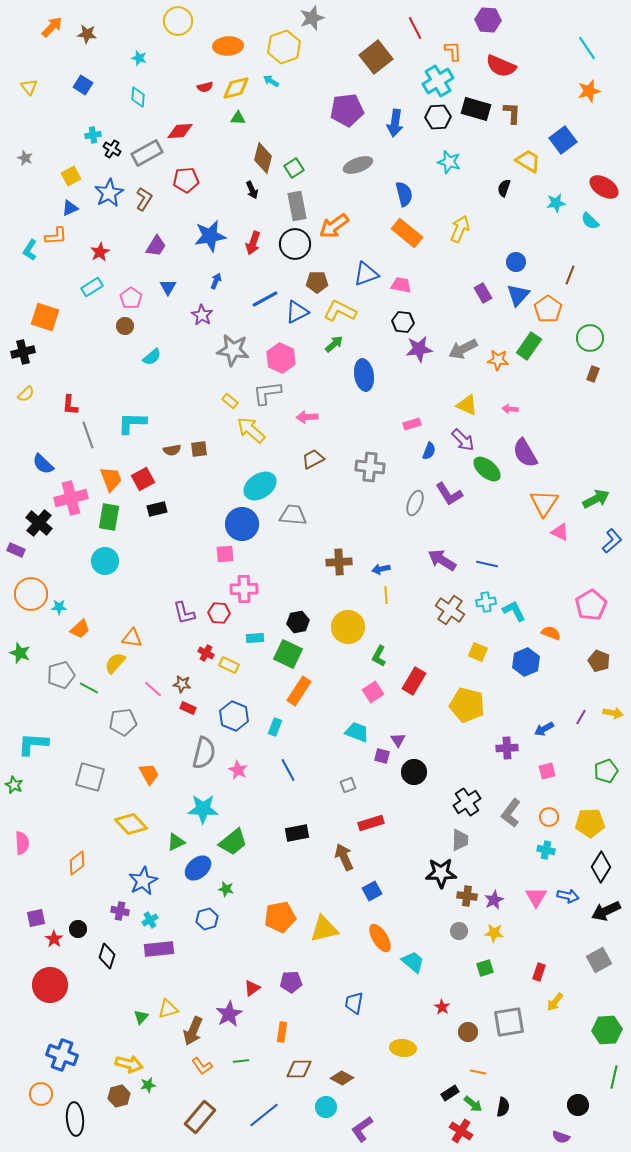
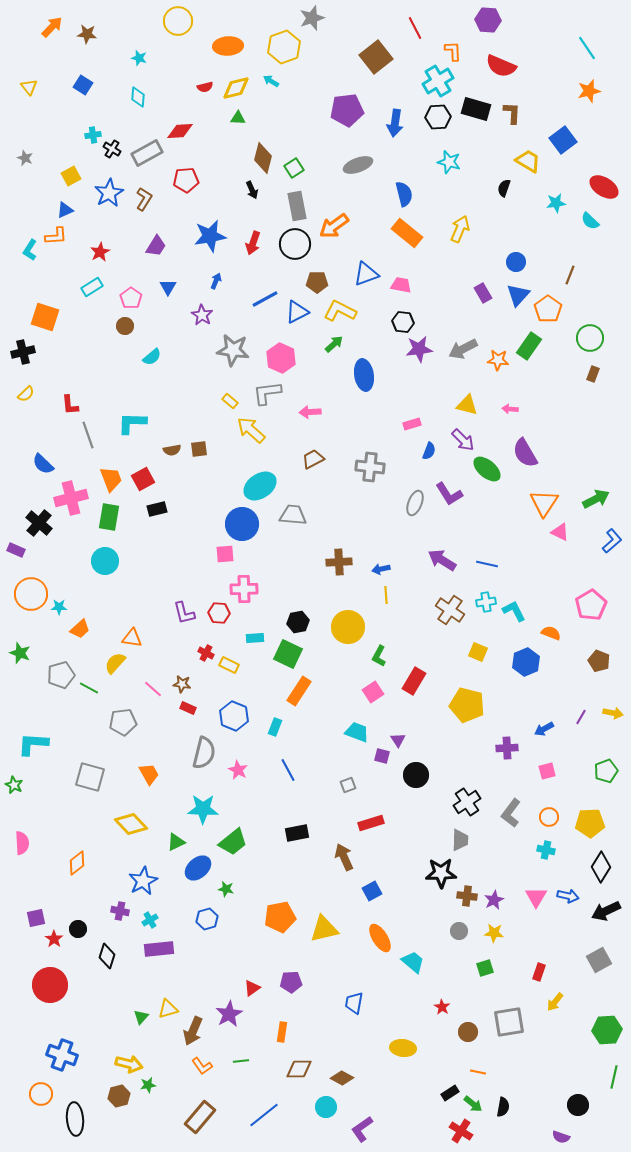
blue triangle at (70, 208): moved 5 px left, 2 px down
red L-shape at (70, 405): rotated 10 degrees counterclockwise
yellow triangle at (467, 405): rotated 10 degrees counterclockwise
pink arrow at (307, 417): moved 3 px right, 5 px up
black circle at (414, 772): moved 2 px right, 3 px down
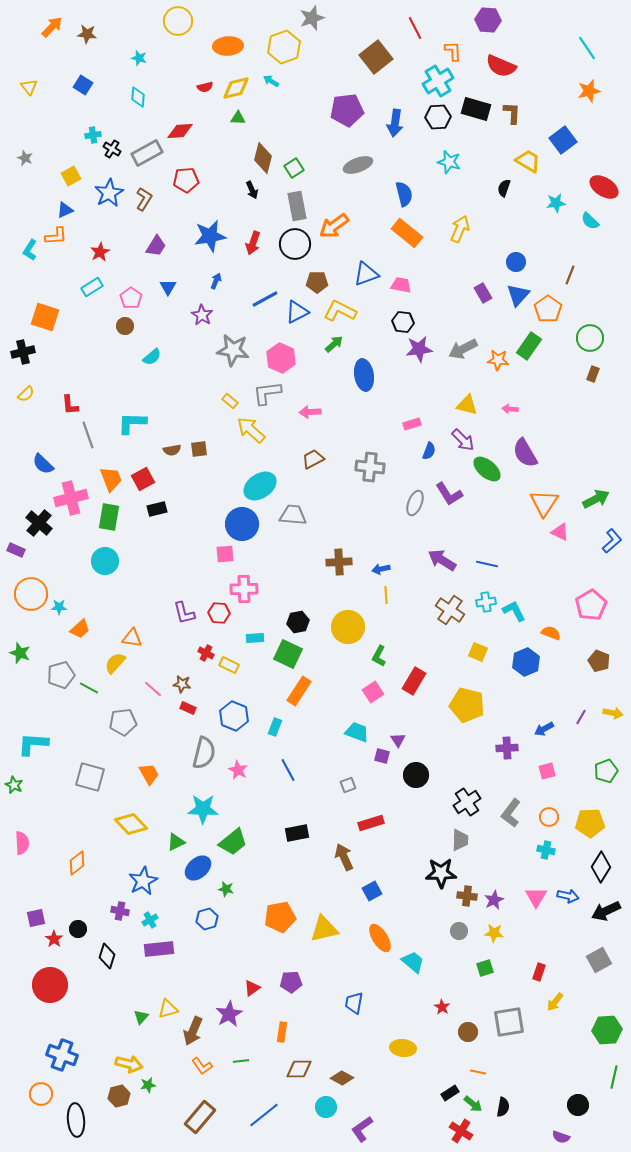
black ellipse at (75, 1119): moved 1 px right, 1 px down
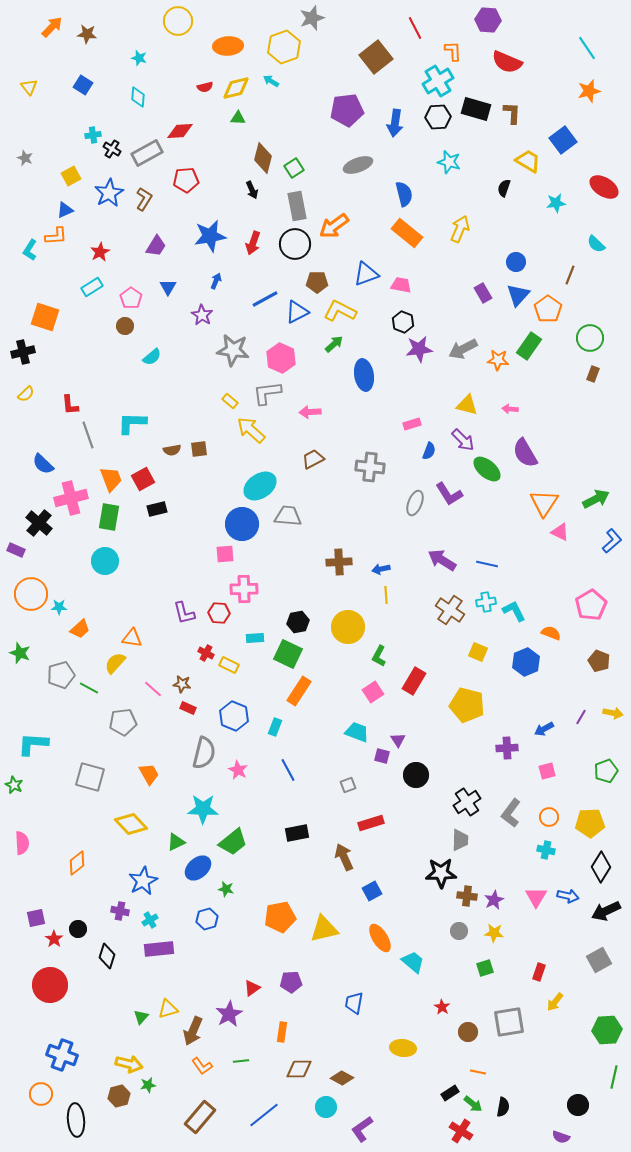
red semicircle at (501, 66): moved 6 px right, 4 px up
cyan semicircle at (590, 221): moved 6 px right, 23 px down
black hexagon at (403, 322): rotated 15 degrees clockwise
gray trapezoid at (293, 515): moved 5 px left, 1 px down
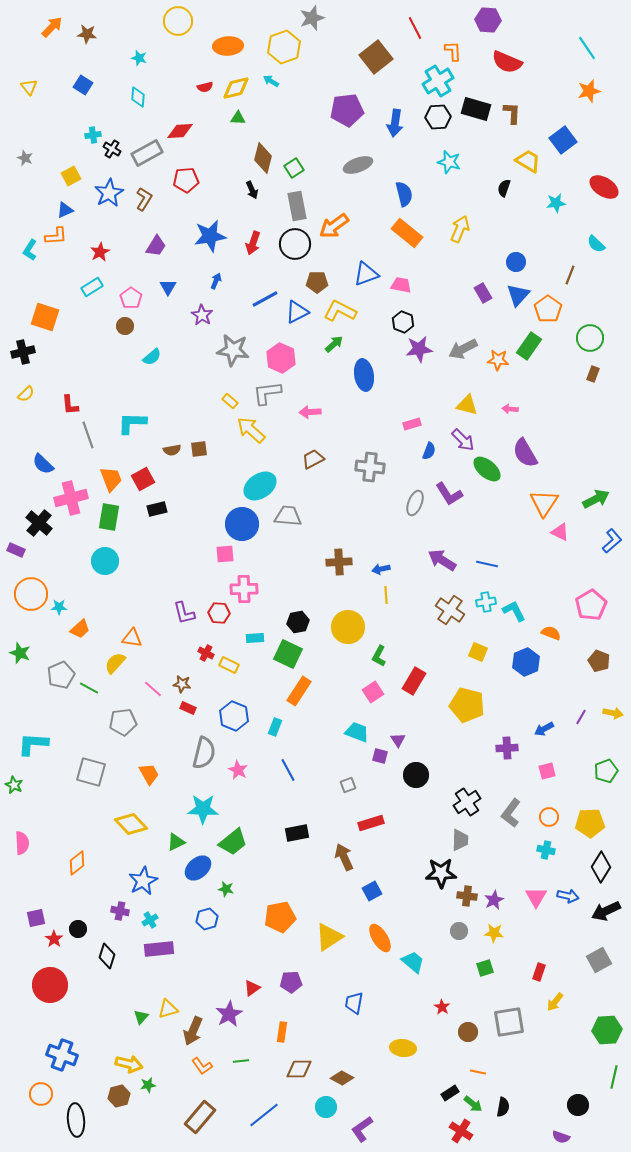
gray pentagon at (61, 675): rotated 8 degrees counterclockwise
purple square at (382, 756): moved 2 px left
gray square at (90, 777): moved 1 px right, 5 px up
yellow triangle at (324, 929): moved 5 px right, 8 px down; rotated 20 degrees counterclockwise
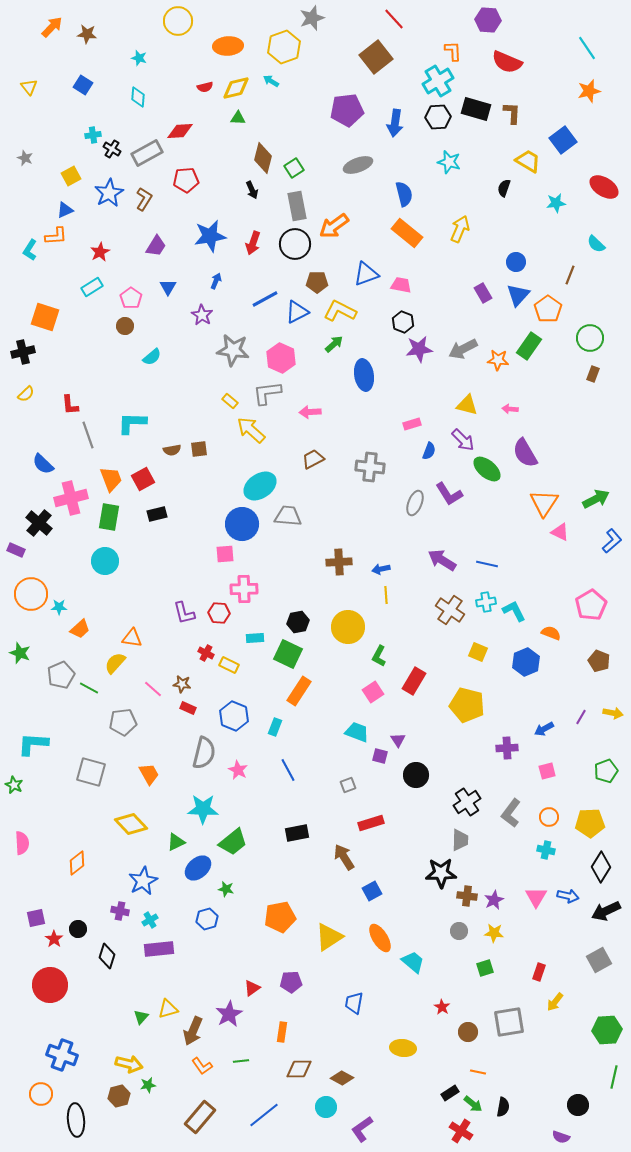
red line at (415, 28): moved 21 px left, 9 px up; rotated 15 degrees counterclockwise
black rectangle at (157, 509): moved 5 px down
brown arrow at (344, 857): rotated 8 degrees counterclockwise
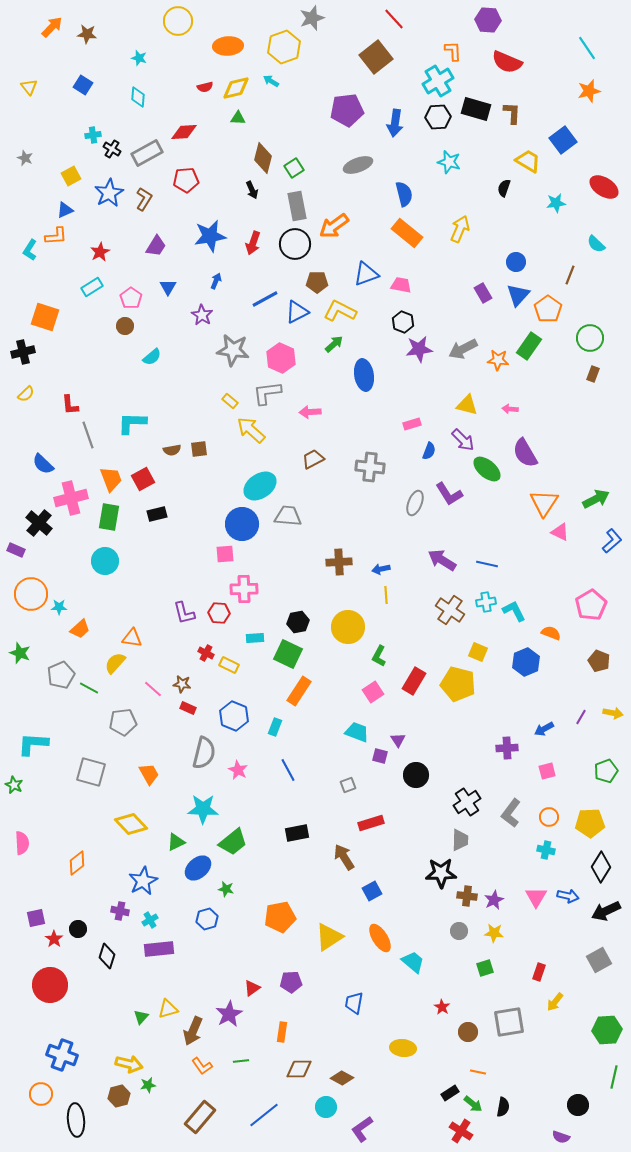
red diamond at (180, 131): moved 4 px right, 1 px down
yellow pentagon at (467, 705): moved 9 px left, 21 px up
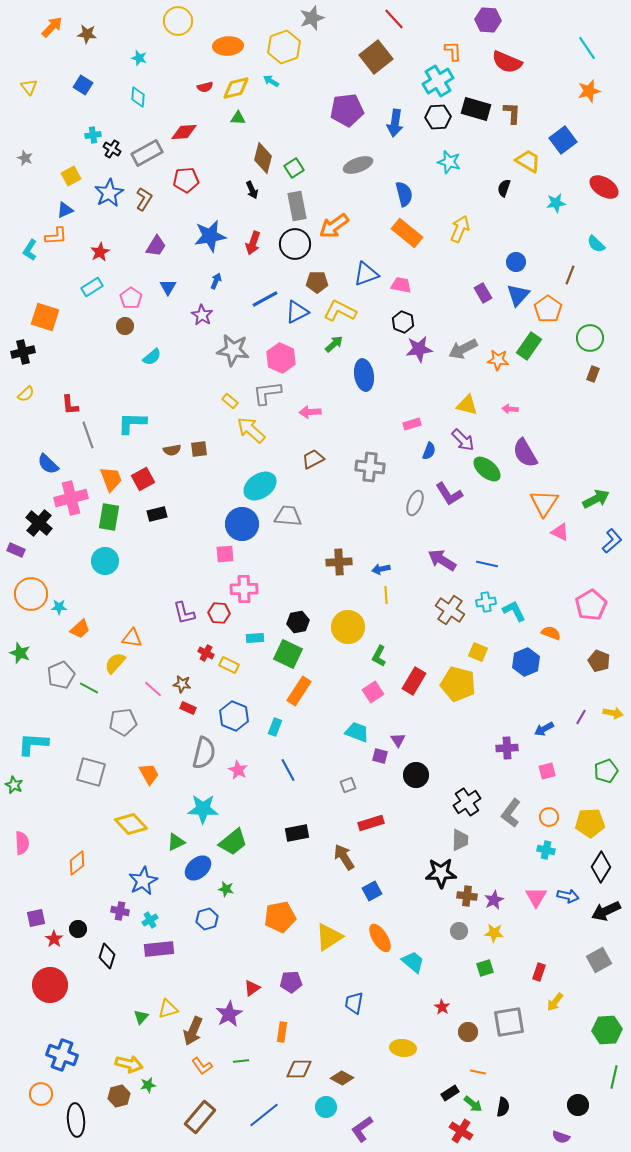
blue semicircle at (43, 464): moved 5 px right
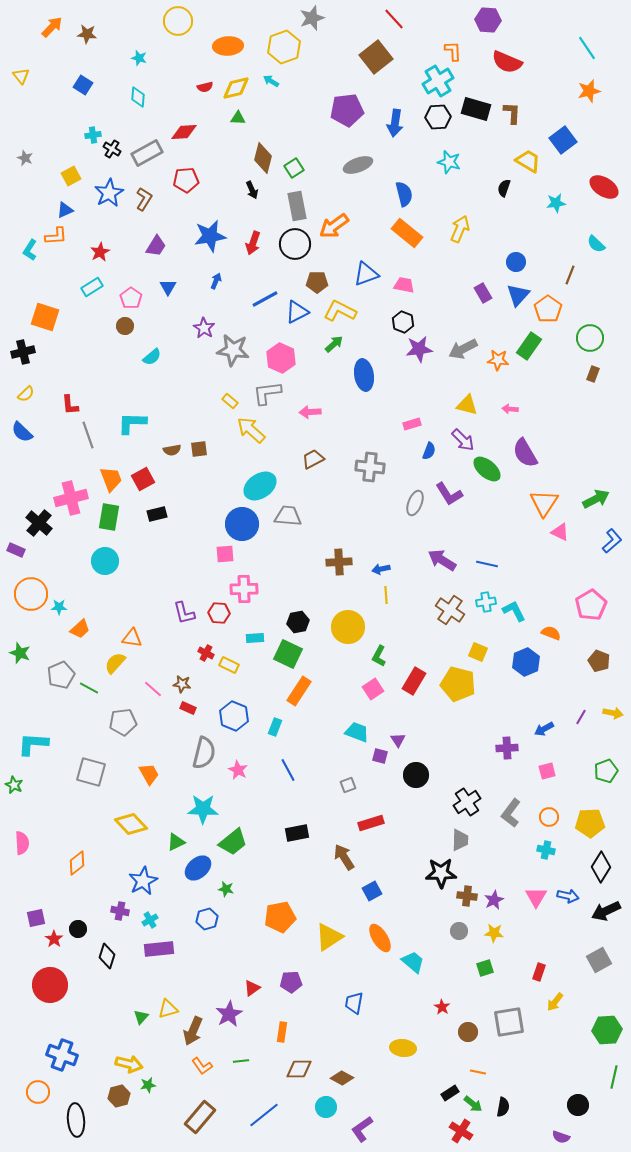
yellow triangle at (29, 87): moved 8 px left, 11 px up
pink trapezoid at (401, 285): moved 3 px right
purple star at (202, 315): moved 2 px right, 13 px down
blue semicircle at (48, 464): moved 26 px left, 32 px up
pink square at (373, 692): moved 3 px up
orange circle at (41, 1094): moved 3 px left, 2 px up
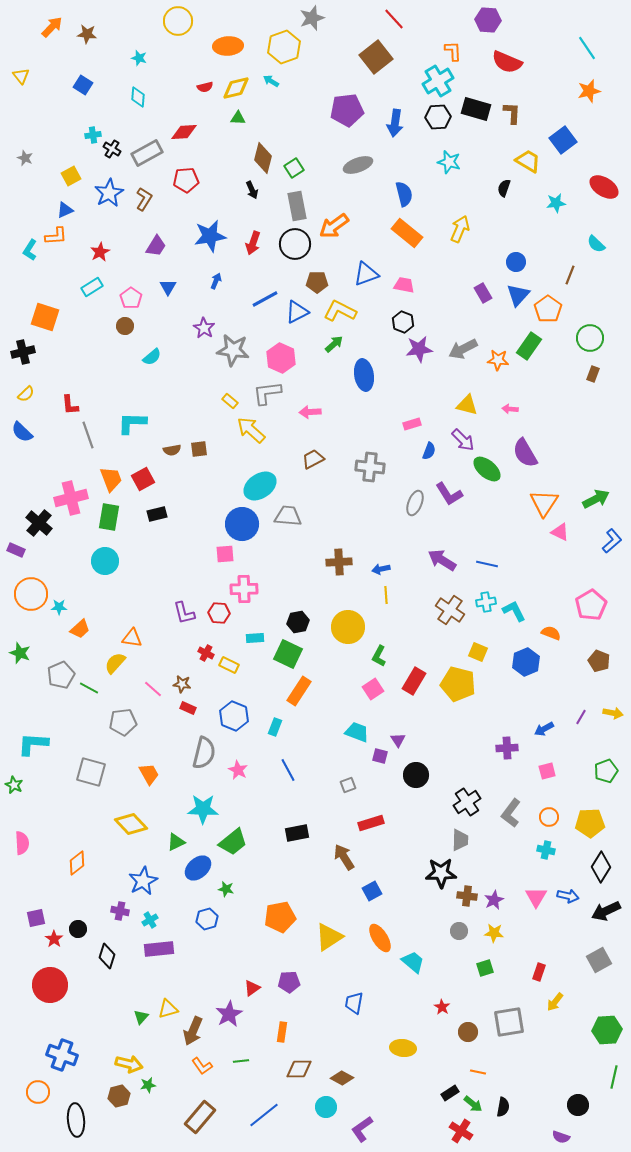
purple pentagon at (291, 982): moved 2 px left
